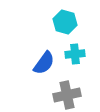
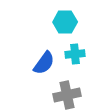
cyan hexagon: rotated 15 degrees counterclockwise
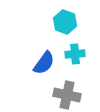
cyan hexagon: rotated 20 degrees clockwise
gray cross: rotated 24 degrees clockwise
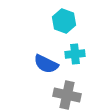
cyan hexagon: moved 1 px left, 1 px up
blue semicircle: moved 2 px right, 1 px down; rotated 80 degrees clockwise
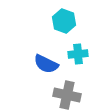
cyan cross: moved 3 px right
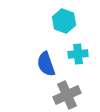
blue semicircle: rotated 45 degrees clockwise
gray cross: rotated 36 degrees counterclockwise
